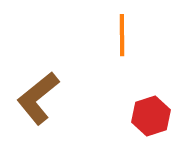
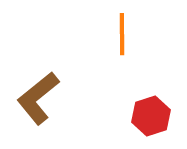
orange line: moved 1 px up
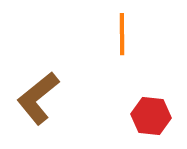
red hexagon: rotated 24 degrees clockwise
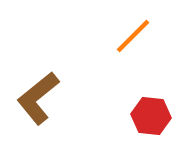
orange line: moved 11 px right, 2 px down; rotated 45 degrees clockwise
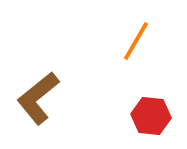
orange line: moved 3 px right, 5 px down; rotated 15 degrees counterclockwise
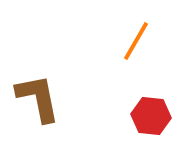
brown L-shape: rotated 118 degrees clockwise
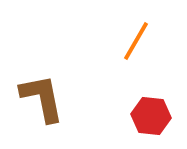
brown L-shape: moved 4 px right
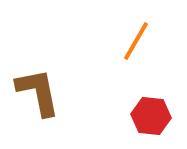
brown L-shape: moved 4 px left, 6 px up
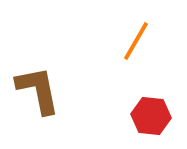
brown L-shape: moved 2 px up
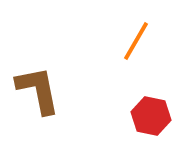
red hexagon: rotated 6 degrees clockwise
